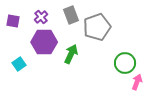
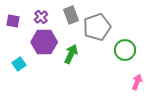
green circle: moved 13 px up
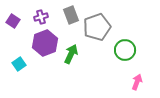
purple cross: rotated 24 degrees clockwise
purple square: rotated 24 degrees clockwise
purple hexagon: moved 1 px right, 1 px down; rotated 20 degrees counterclockwise
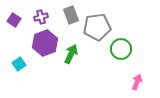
purple square: moved 1 px right, 1 px up
gray pentagon: rotated 12 degrees clockwise
green circle: moved 4 px left, 1 px up
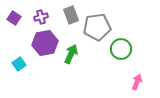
purple square: moved 2 px up
purple hexagon: rotated 10 degrees clockwise
